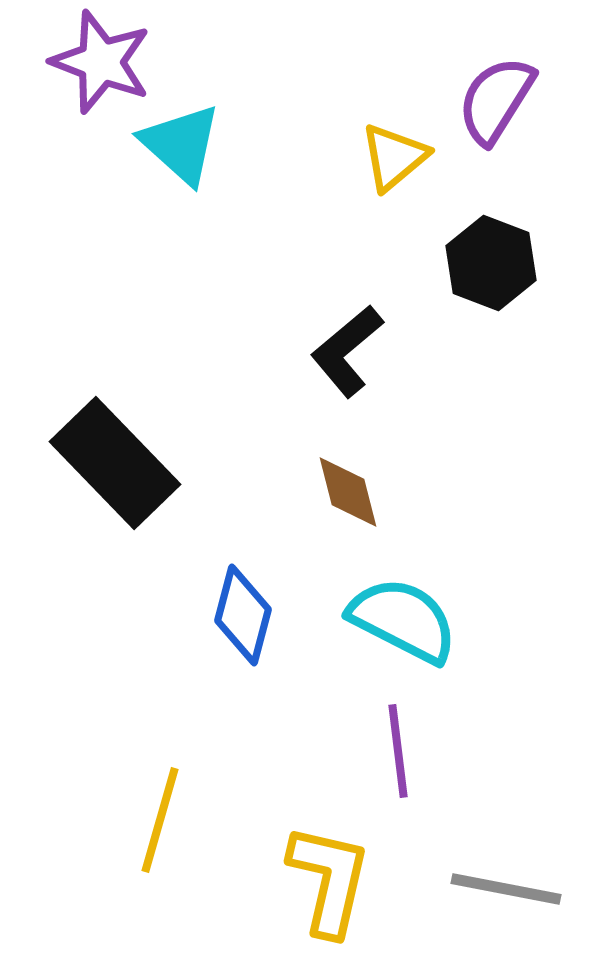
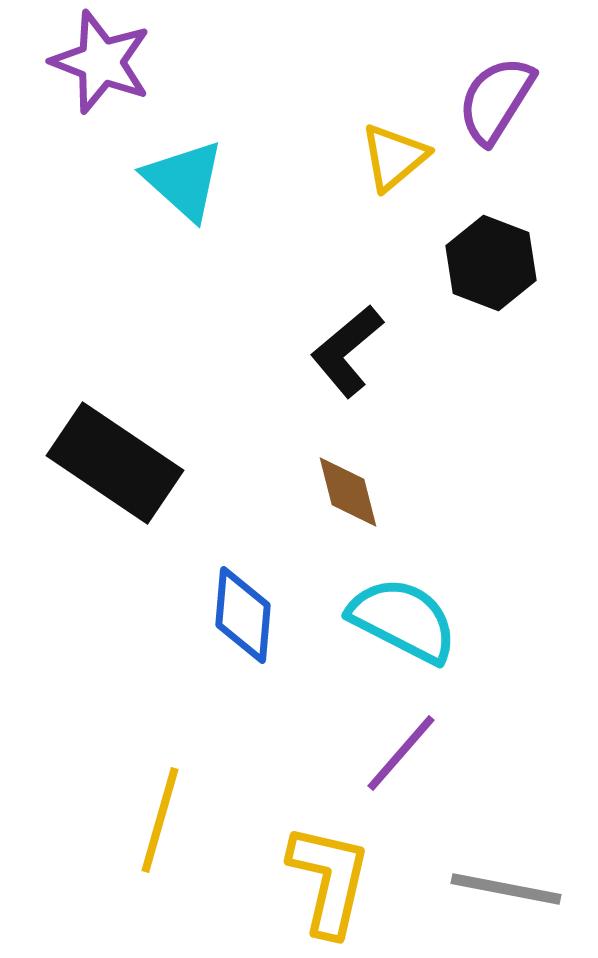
cyan triangle: moved 3 px right, 36 px down
black rectangle: rotated 12 degrees counterclockwise
blue diamond: rotated 10 degrees counterclockwise
purple line: moved 3 px right, 2 px down; rotated 48 degrees clockwise
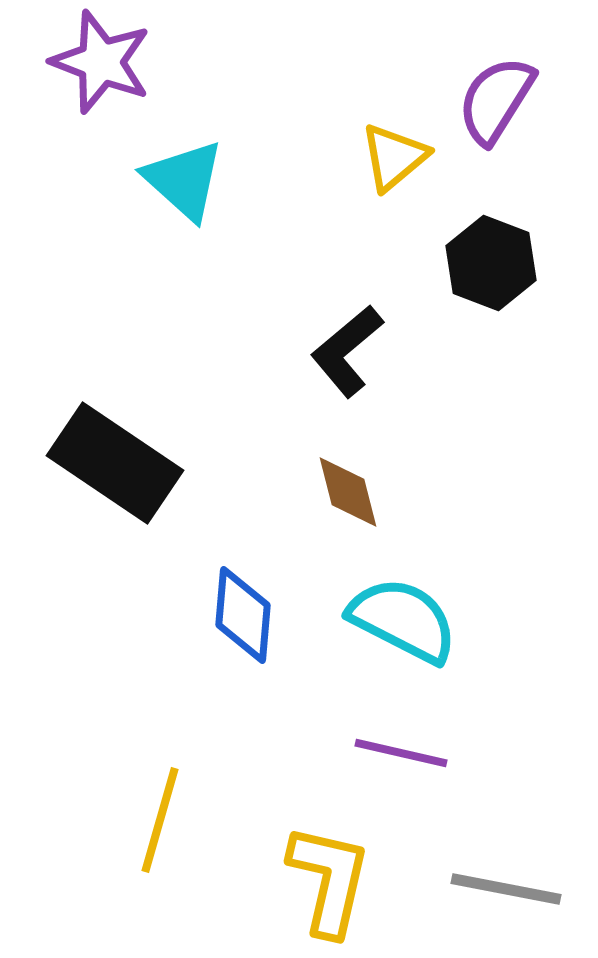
purple line: rotated 62 degrees clockwise
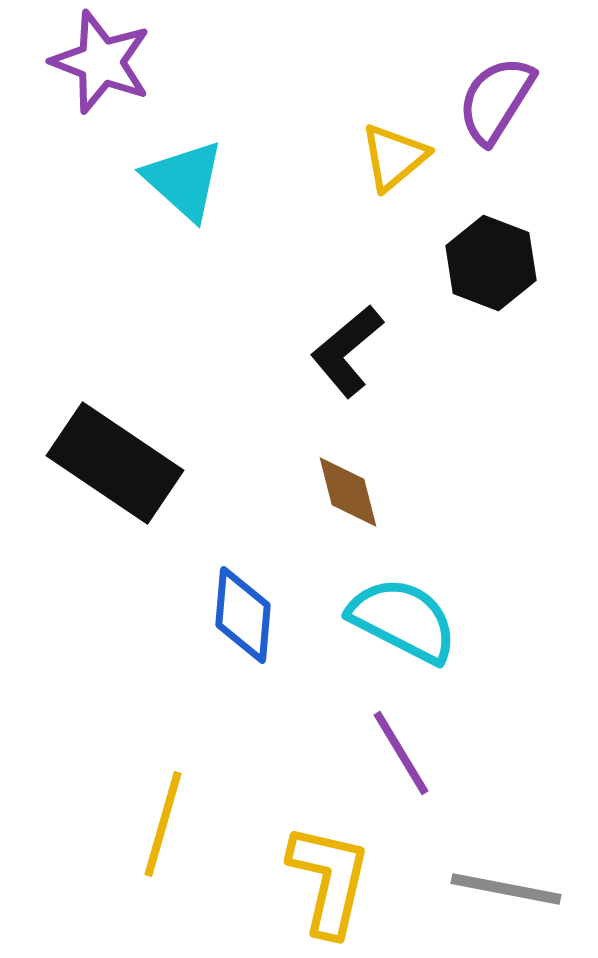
purple line: rotated 46 degrees clockwise
yellow line: moved 3 px right, 4 px down
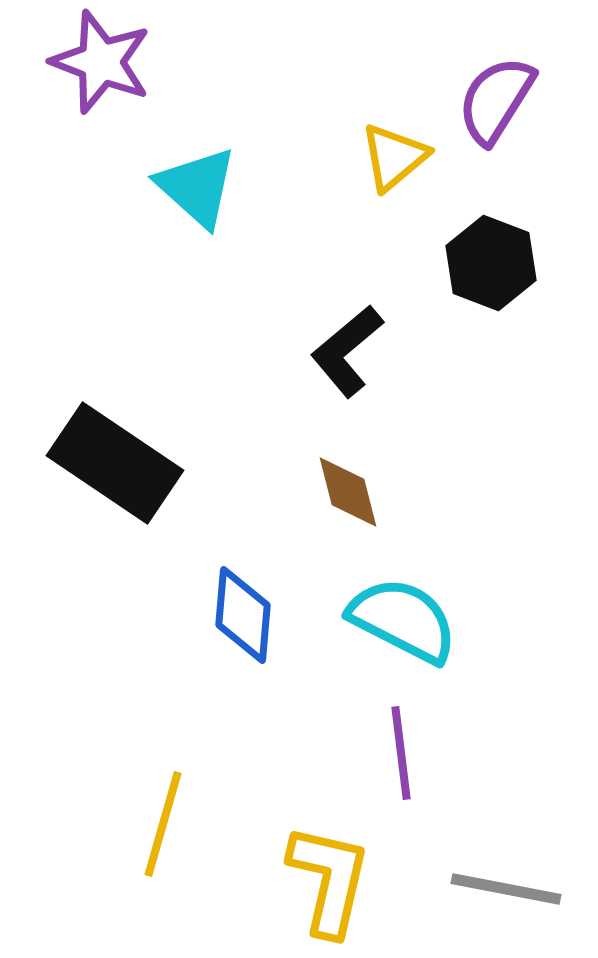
cyan triangle: moved 13 px right, 7 px down
purple line: rotated 24 degrees clockwise
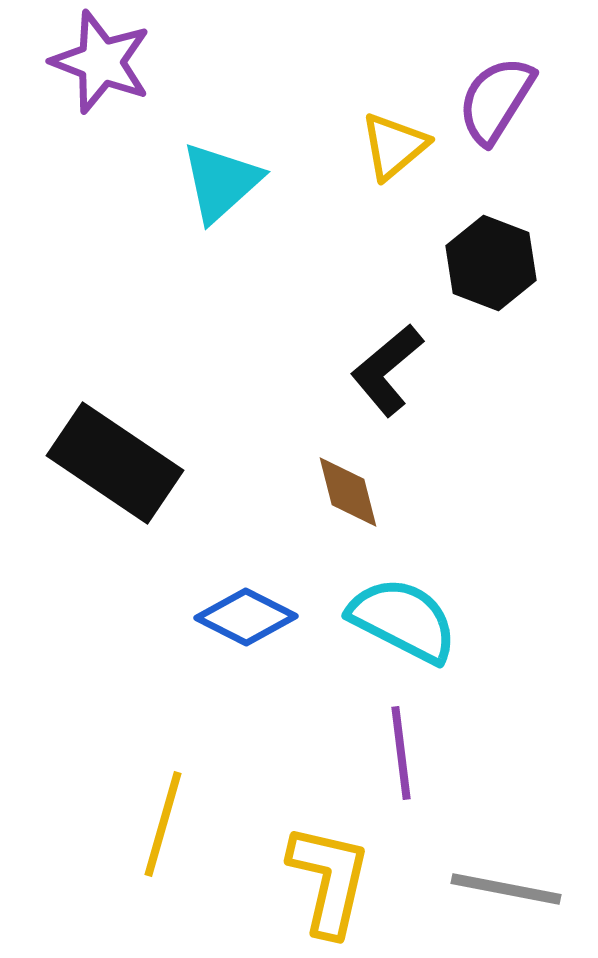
yellow triangle: moved 11 px up
cyan triangle: moved 24 px right, 5 px up; rotated 36 degrees clockwise
black L-shape: moved 40 px right, 19 px down
blue diamond: moved 3 px right, 2 px down; rotated 68 degrees counterclockwise
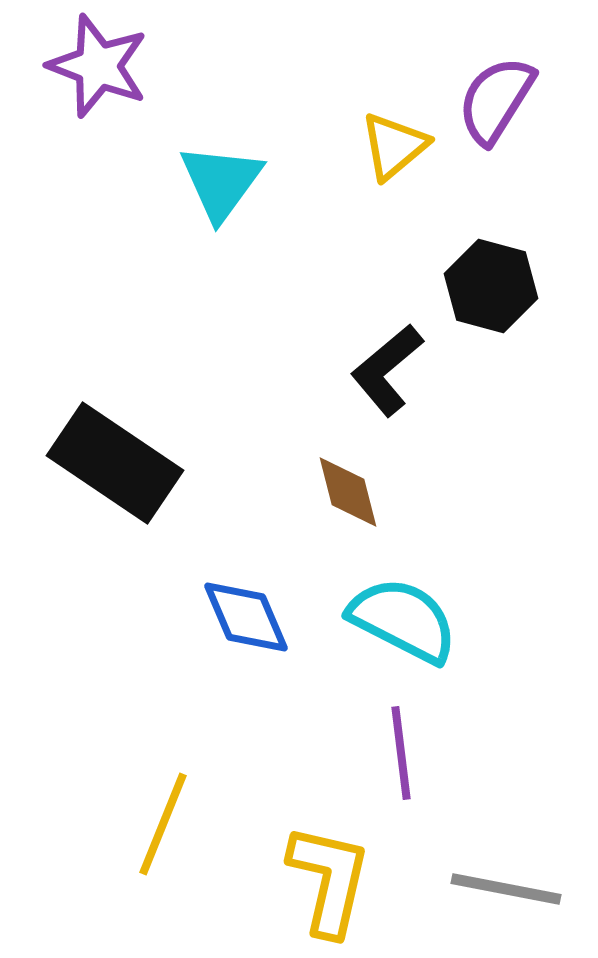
purple star: moved 3 px left, 4 px down
cyan triangle: rotated 12 degrees counterclockwise
black hexagon: moved 23 px down; rotated 6 degrees counterclockwise
blue diamond: rotated 40 degrees clockwise
yellow line: rotated 6 degrees clockwise
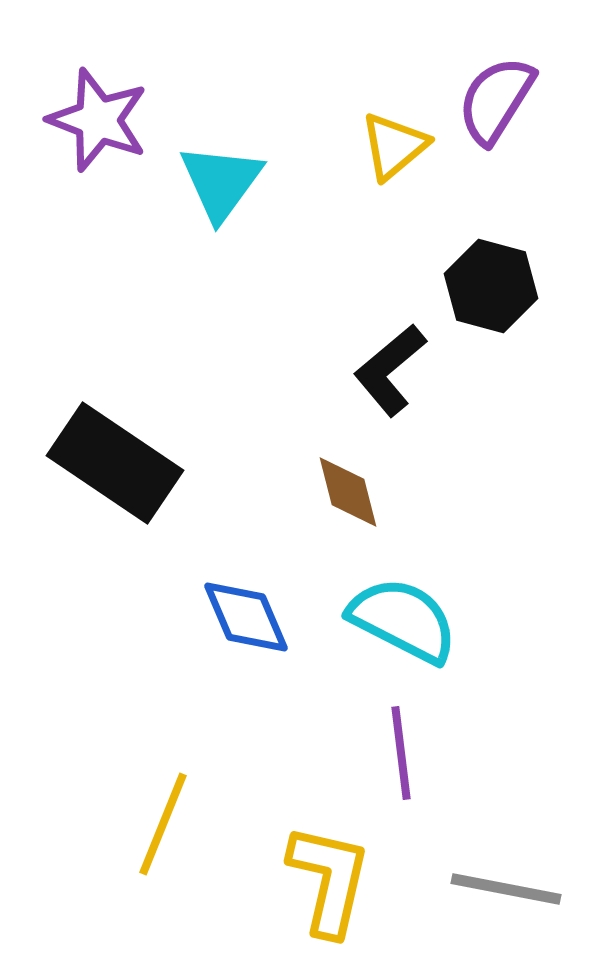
purple star: moved 54 px down
black L-shape: moved 3 px right
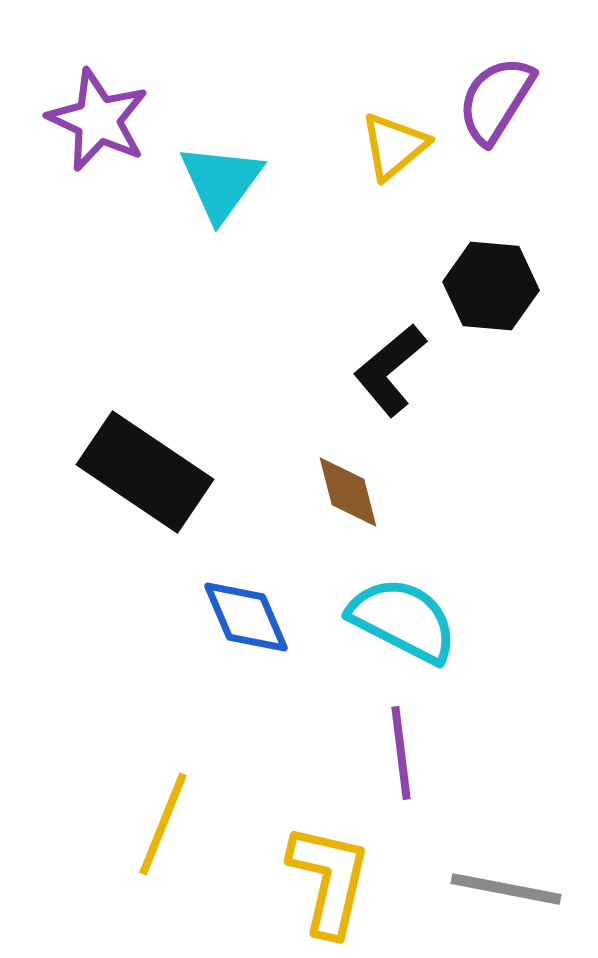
purple star: rotated 4 degrees clockwise
black hexagon: rotated 10 degrees counterclockwise
black rectangle: moved 30 px right, 9 px down
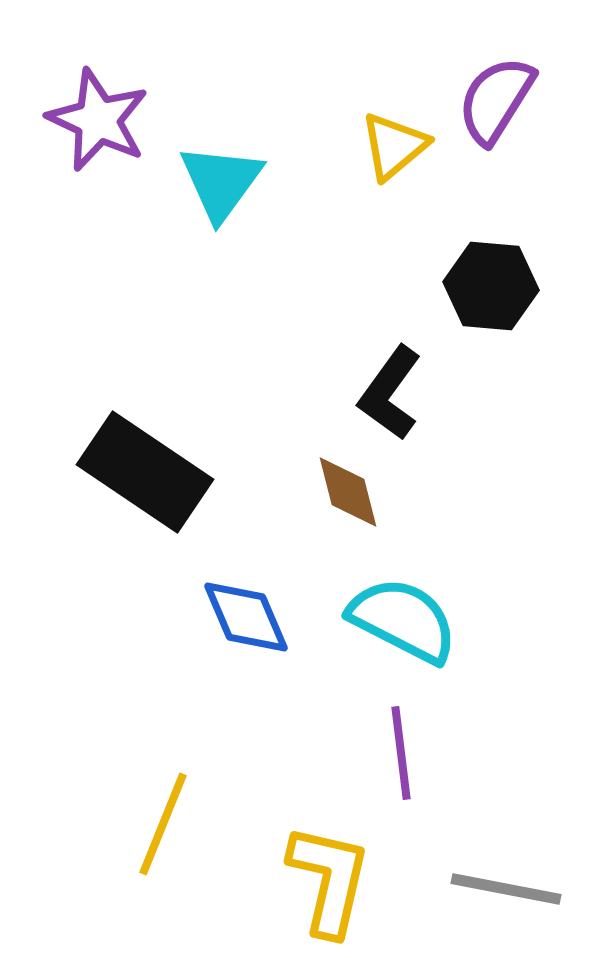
black L-shape: moved 23 px down; rotated 14 degrees counterclockwise
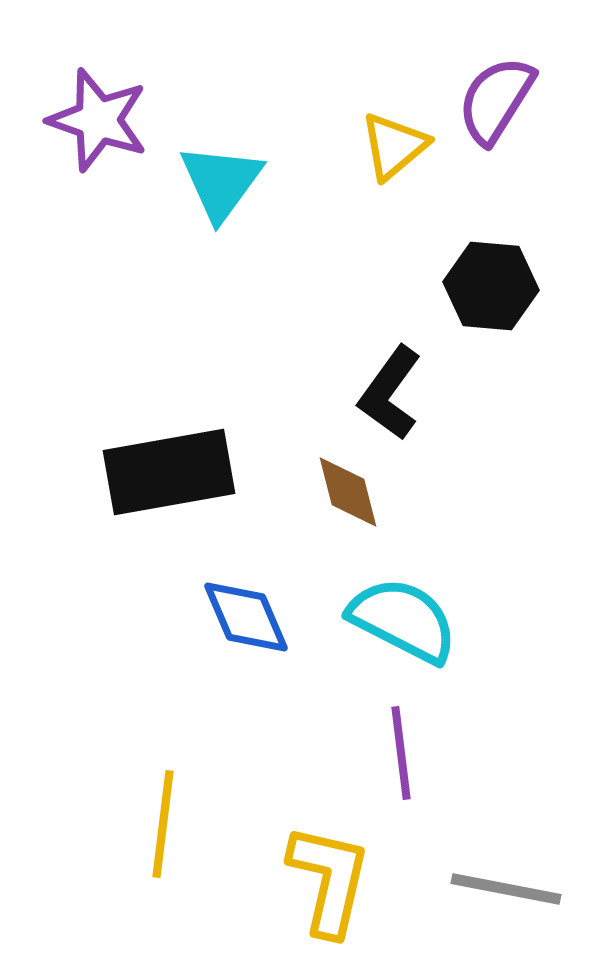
purple star: rotated 6 degrees counterclockwise
black rectangle: moved 24 px right; rotated 44 degrees counterclockwise
yellow line: rotated 15 degrees counterclockwise
